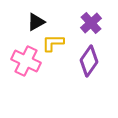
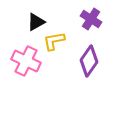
purple cross: moved 4 px up; rotated 15 degrees counterclockwise
yellow L-shape: moved 1 px right, 2 px up; rotated 10 degrees counterclockwise
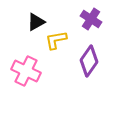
yellow L-shape: moved 2 px right, 1 px up
pink cross: moved 10 px down
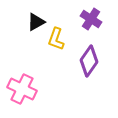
yellow L-shape: moved 1 px up; rotated 60 degrees counterclockwise
pink cross: moved 4 px left, 18 px down
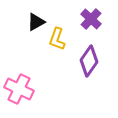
purple cross: rotated 10 degrees clockwise
yellow L-shape: moved 1 px right
pink cross: moved 3 px left
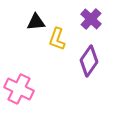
black triangle: rotated 24 degrees clockwise
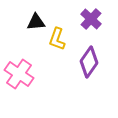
purple diamond: moved 1 px down
pink cross: moved 15 px up; rotated 8 degrees clockwise
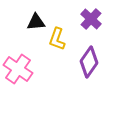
pink cross: moved 1 px left, 5 px up
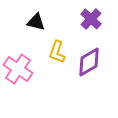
black triangle: rotated 18 degrees clockwise
yellow L-shape: moved 13 px down
purple diamond: rotated 24 degrees clockwise
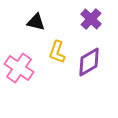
pink cross: moved 1 px right, 1 px up
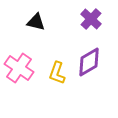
yellow L-shape: moved 21 px down
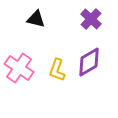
black triangle: moved 3 px up
yellow L-shape: moved 3 px up
